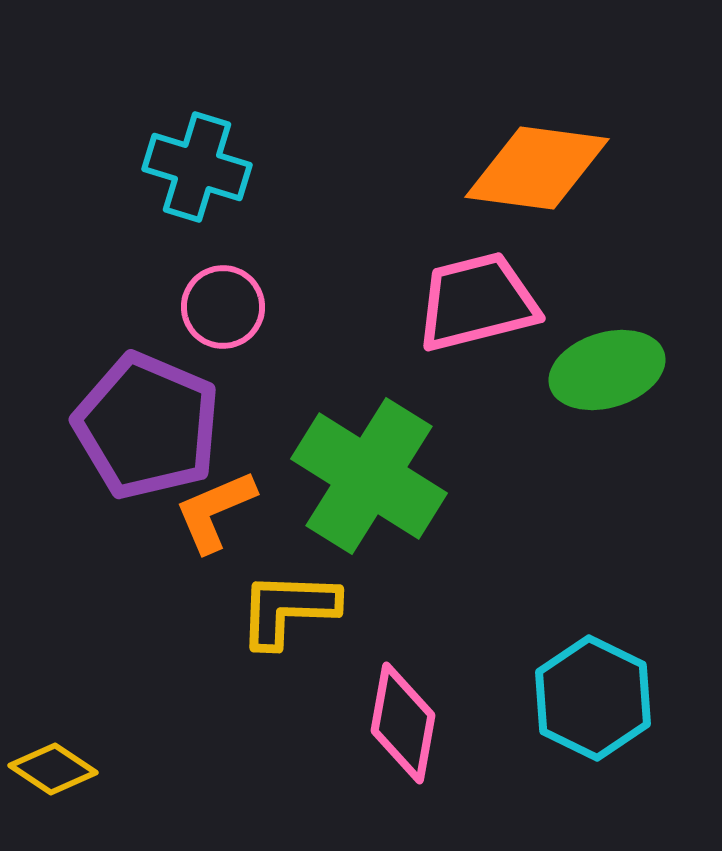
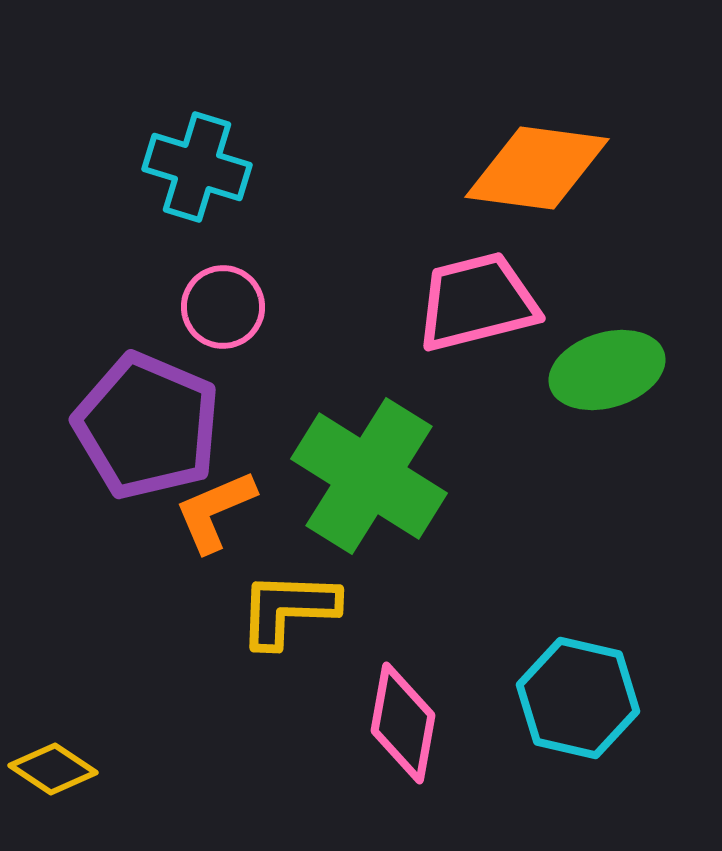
cyan hexagon: moved 15 px left; rotated 13 degrees counterclockwise
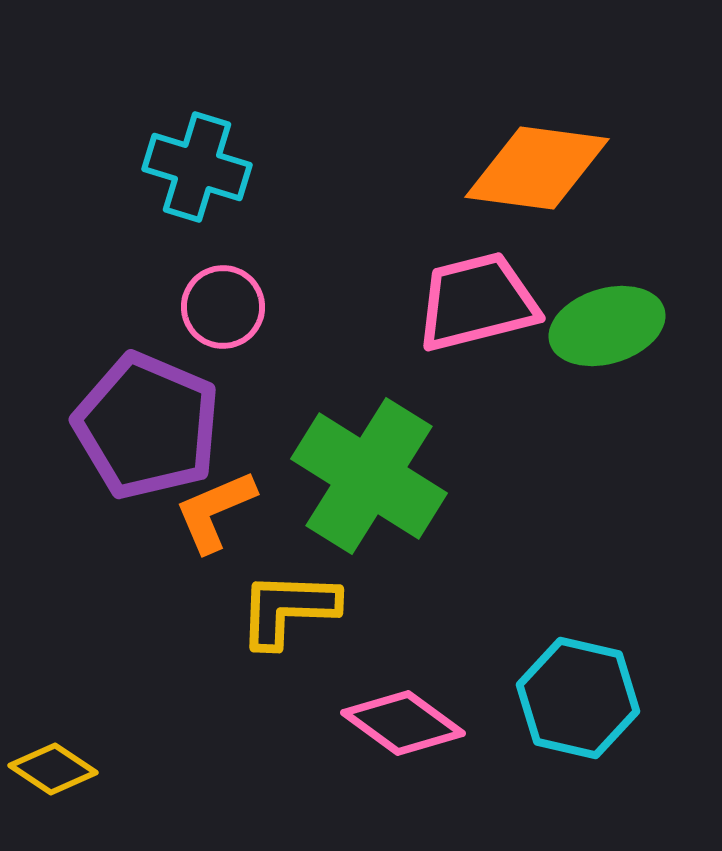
green ellipse: moved 44 px up
pink diamond: rotated 64 degrees counterclockwise
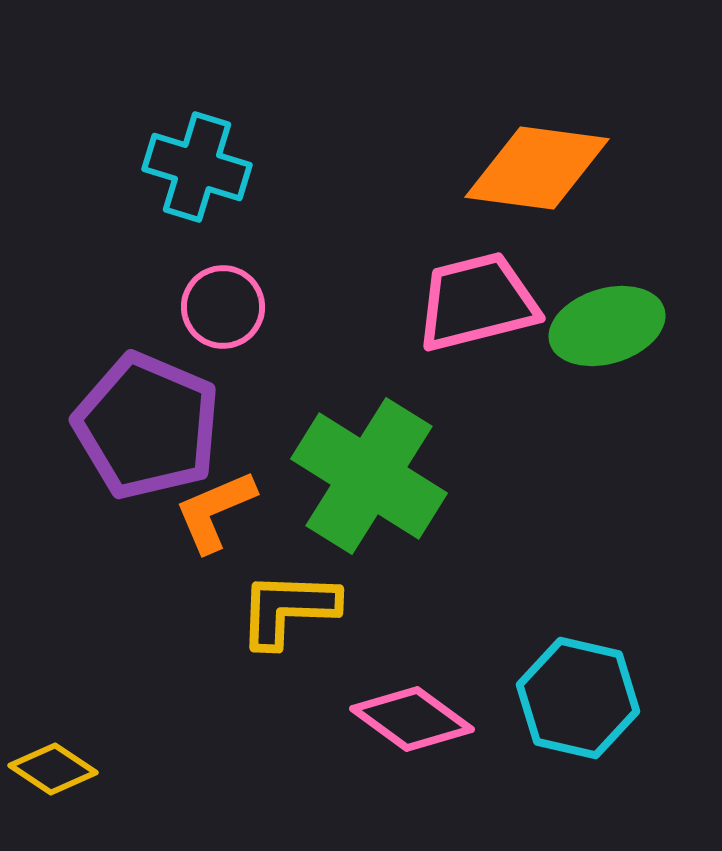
pink diamond: moved 9 px right, 4 px up
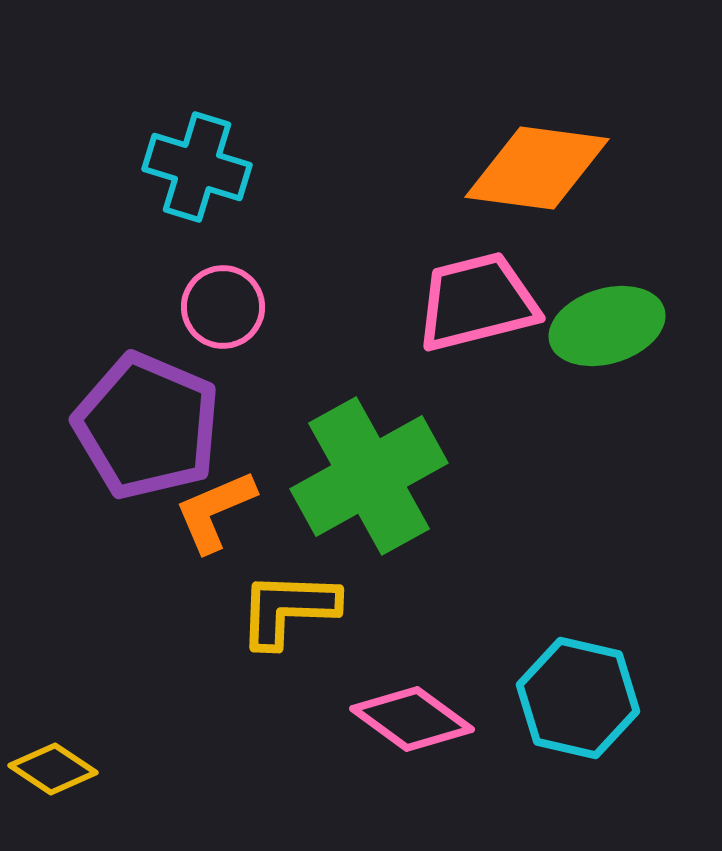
green cross: rotated 29 degrees clockwise
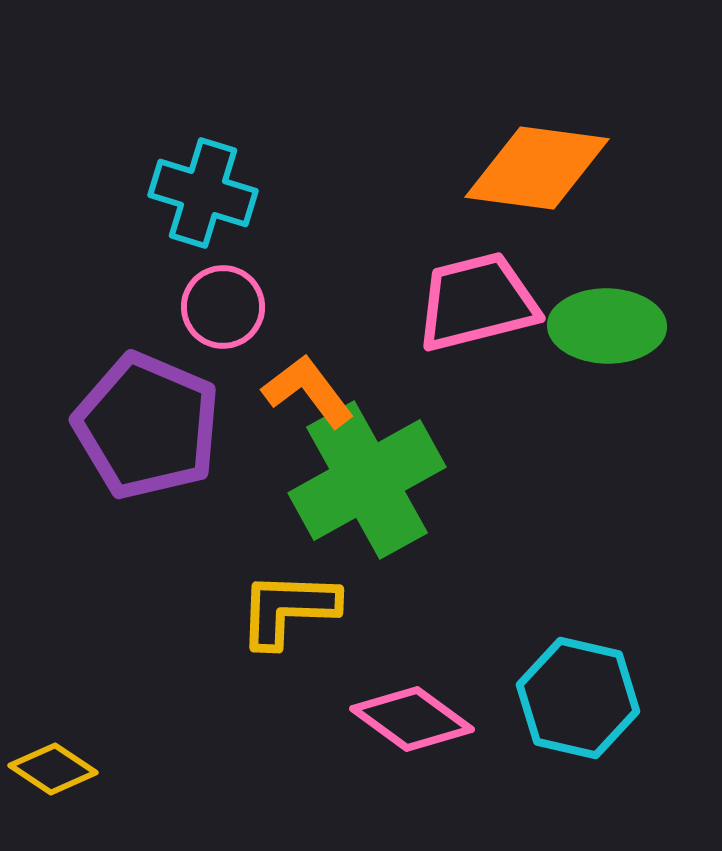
cyan cross: moved 6 px right, 26 px down
green ellipse: rotated 18 degrees clockwise
green cross: moved 2 px left, 4 px down
orange L-shape: moved 93 px right, 120 px up; rotated 76 degrees clockwise
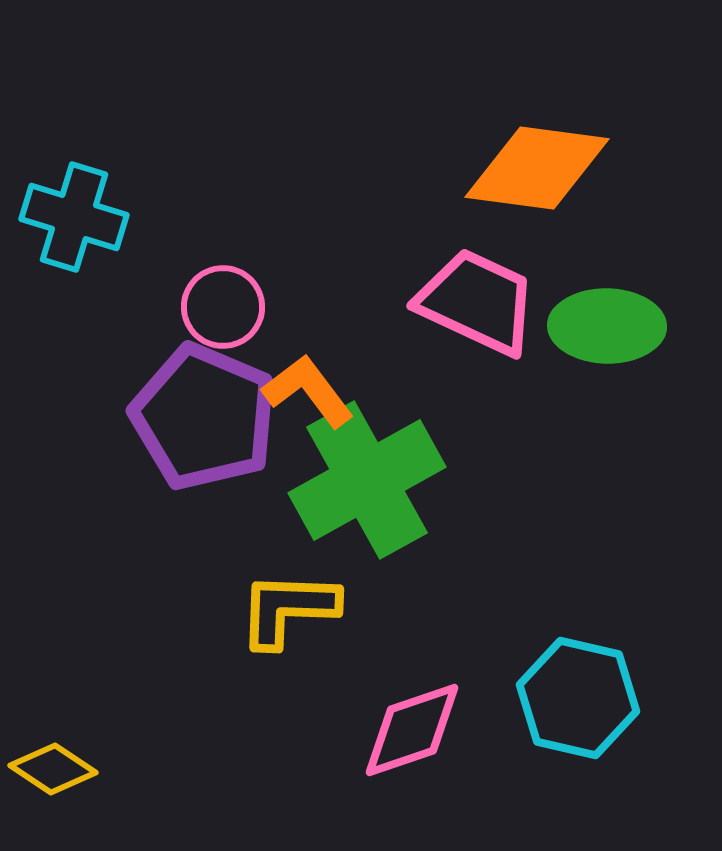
cyan cross: moved 129 px left, 24 px down
pink trapezoid: rotated 39 degrees clockwise
purple pentagon: moved 57 px right, 9 px up
pink diamond: moved 11 px down; rotated 55 degrees counterclockwise
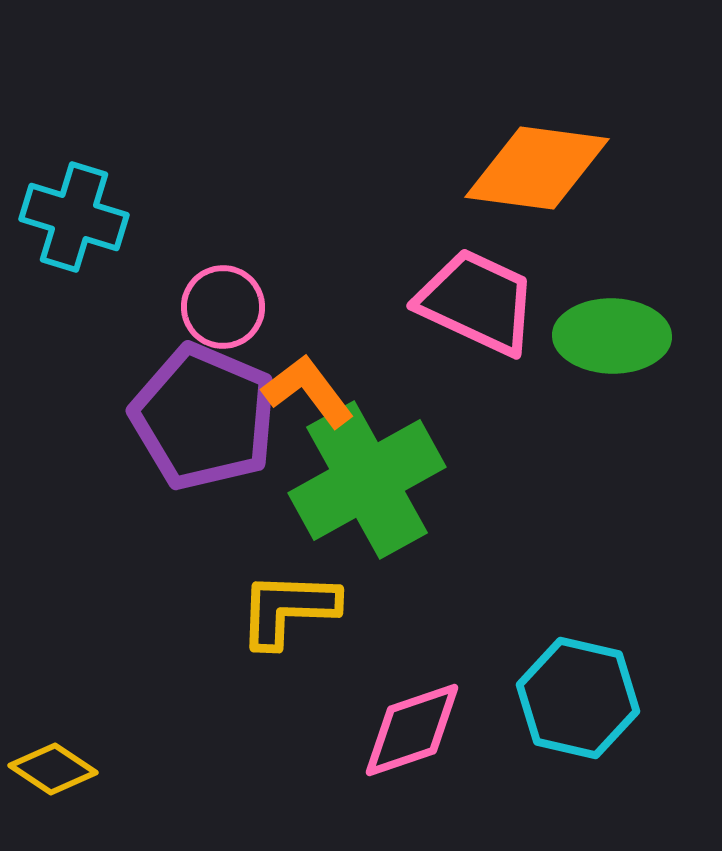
green ellipse: moved 5 px right, 10 px down
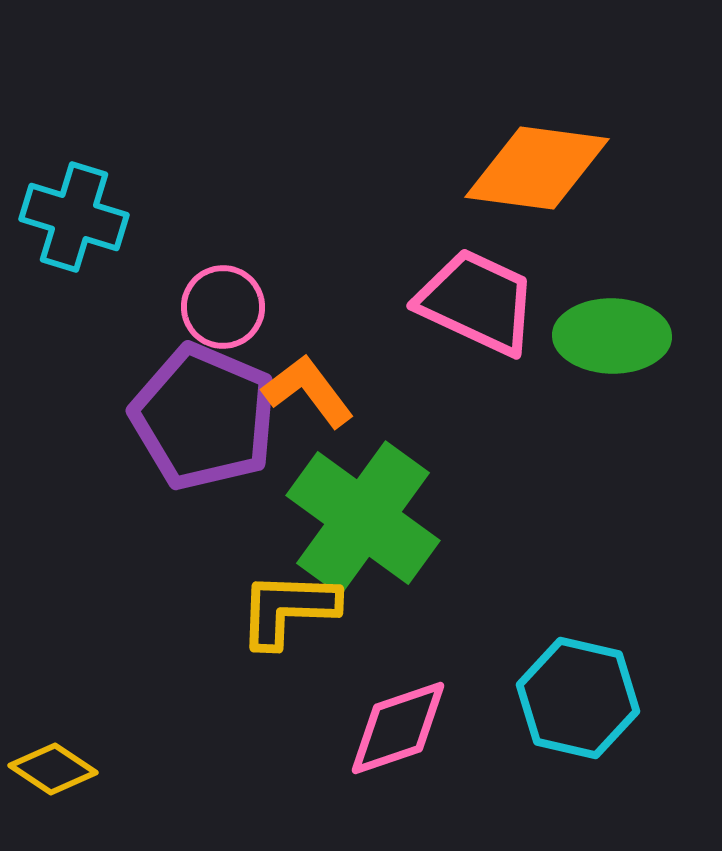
green cross: moved 4 px left, 38 px down; rotated 25 degrees counterclockwise
pink diamond: moved 14 px left, 2 px up
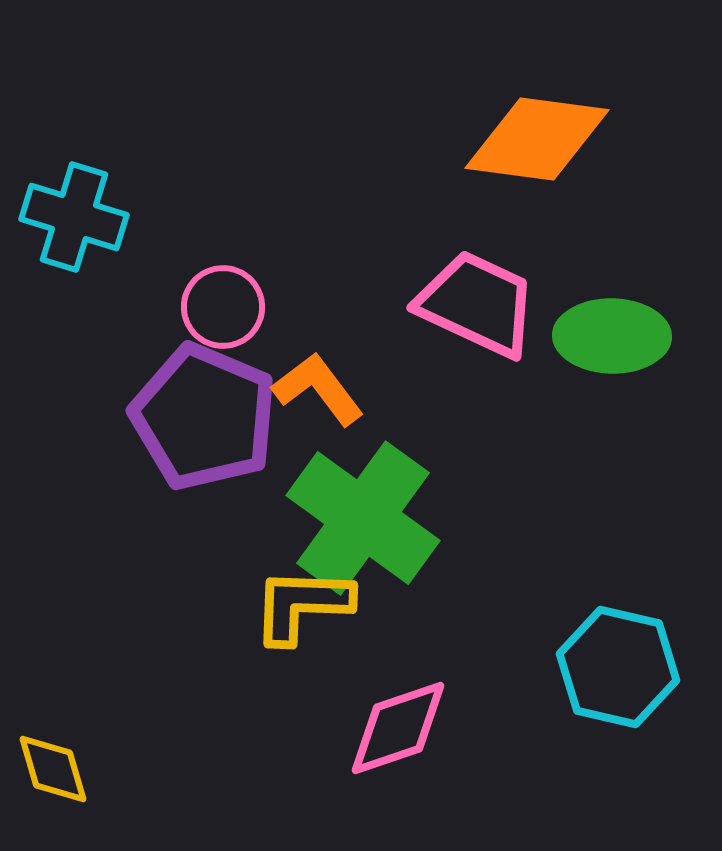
orange diamond: moved 29 px up
pink trapezoid: moved 2 px down
orange L-shape: moved 10 px right, 2 px up
yellow L-shape: moved 14 px right, 4 px up
cyan hexagon: moved 40 px right, 31 px up
yellow diamond: rotated 40 degrees clockwise
